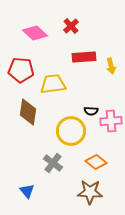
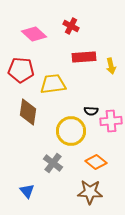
red cross: rotated 21 degrees counterclockwise
pink diamond: moved 1 px left, 1 px down
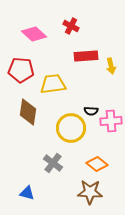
red rectangle: moved 2 px right, 1 px up
yellow circle: moved 3 px up
orange diamond: moved 1 px right, 2 px down
blue triangle: moved 2 px down; rotated 35 degrees counterclockwise
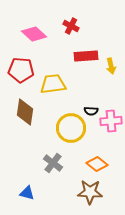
brown diamond: moved 3 px left
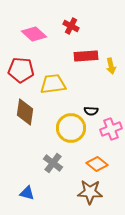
pink cross: moved 8 px down; rotated 15 degrees counterclockwise
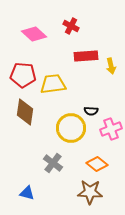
red pentagon: moved 2 px right, 5 px down
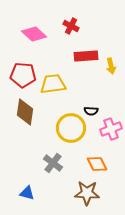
orange diamond: rotated 25 degrees clockwise
brown star: moved 3 px left, 1 px down
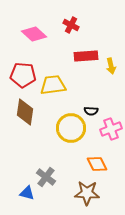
red cross: moved 1 px up
yellow trapezoid: moved 1 px down
gray cross: moved 7 px left, 14 px down
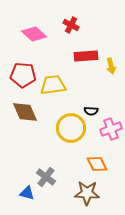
brown diamond: rotated 32 degrees counterclockwise
